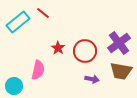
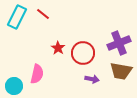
red line: moved 1 px down
cyan rectangle: moved 1 px left, 5 px up; rotated 25 degrees counterclockwise
purple cross: rotated 15 degrees clockwise
red circle: moved 2 px left, 2 px down
pink semicircle: moved 1 px left, 4 px down
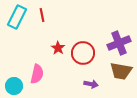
red line: moved 1 px left, 1 px down; rotated 40 degrees clockwise
purple arrow: moved 1 px left, 5 px down
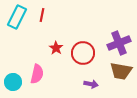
red line: rotated 24 degrees clockwise
red star: moved 2 px left
cyan circle: moved 1 px left, 4 px up
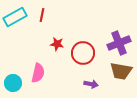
cyan rectangle: moved 2 px left; rotated 35 degrees clockwise
red star: moved 1 px right, 4 px up; rotated 24 degrees counterclockwise
pink semicircle: moved 1 px right, 1 px up
cyan circle: moved 1 px down
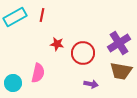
purple cross: rotated 10 degrees counterclockwise
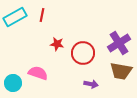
pink semicircle: rotated 84 degrees counterclockwise
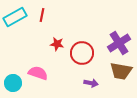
red circle: moved 1 px left
purple arrow: moved 1 px up
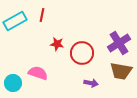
cyan rectangle: moved 4 px down
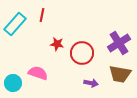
cyan rectangle: moved 3 px down; rotated 20 degrees counterclockwise
brown trapezoid: moved 1 px left, 3 px down
